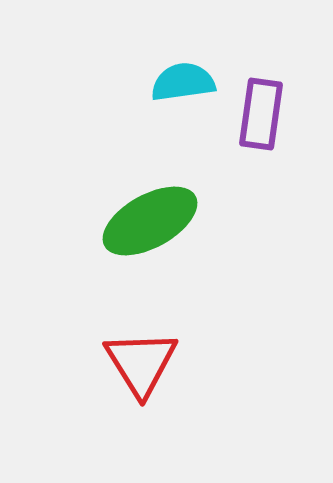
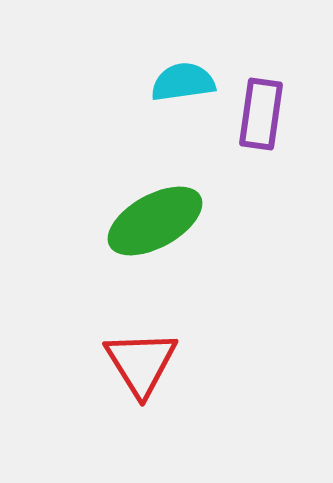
green ellipse: moved 5 px right
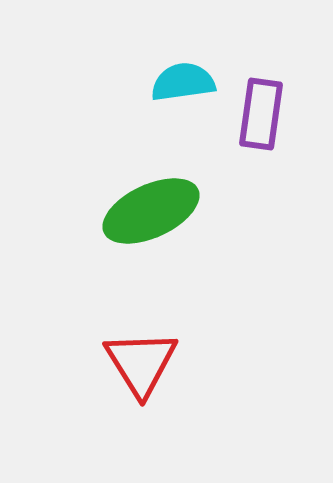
green ellipse: moved 4 px left, 10 px up; rotated 4 degrees clockwise
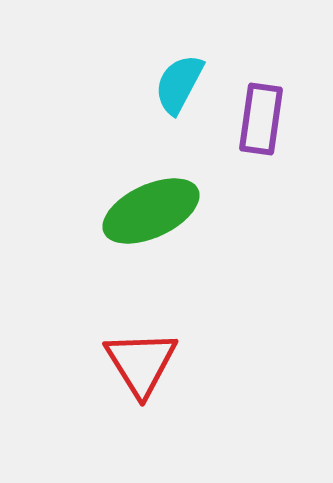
cyan semicircle: moved 4 px left, 2 px down; rotated 54 degrees counterclockwise
purple rectangle: moved 5 px down
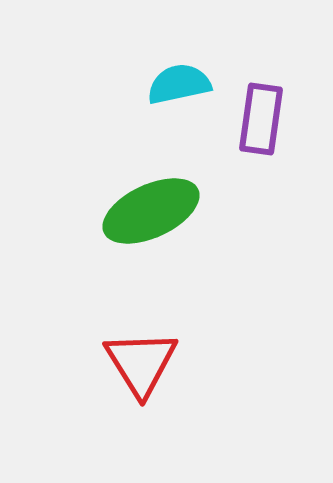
cyan semicircle: rotated 50 degrees clockwise
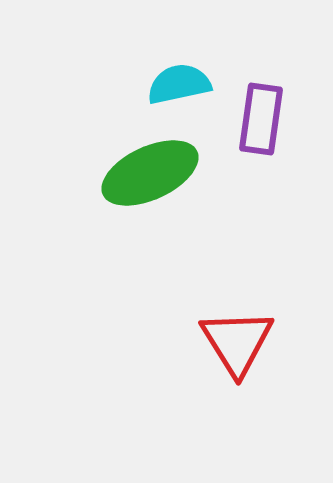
green ellipse: moved 1 px left, 38 px up
red triangle: moved 96 px right, 21 px up
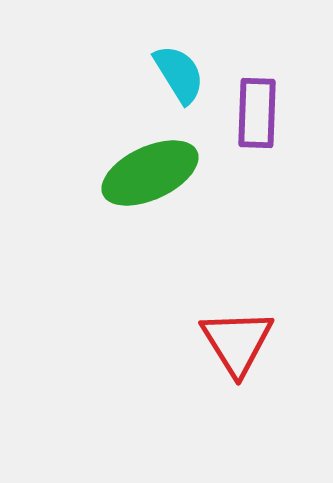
cyan semicircle: moved 10 px up; rotated 70 degrees clockwise
purple rectangle: moved 4 px left, 6 px up; rotated 6 degrees counterclockwise
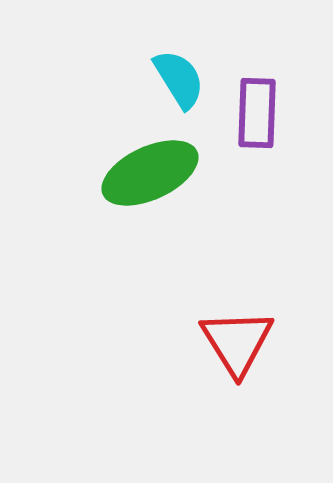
cyan semicircle: moved 5 px down
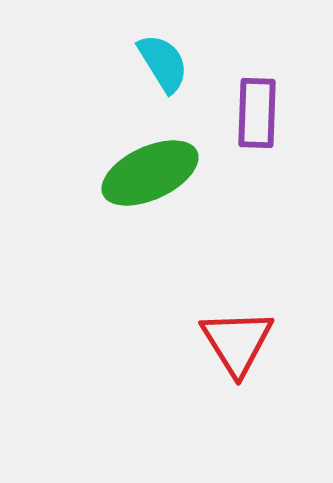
cyan semicircle: moved 16 px left, 16 px up
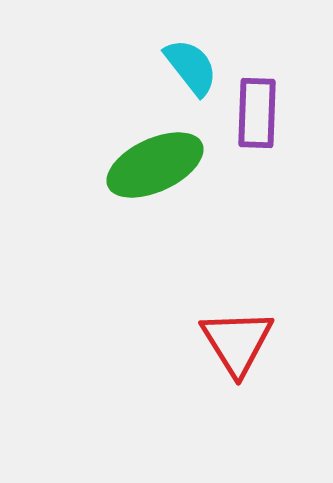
cyan semicircle: moved 28 px right, 4 px down; rotated 6 degrees counterclockwise
green ellipse: moved 5 px right, 8 px up
